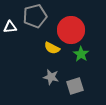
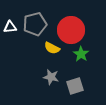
gray pentagon: moved 8 px down
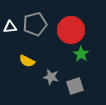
yellow semicircle: moved 25 px left, 13 px down
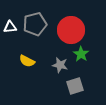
gray star: moved 9 px right, 12 px up
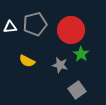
gray square: moved 2 px right, 4 px down; rotated 18 degrees counterclockwise
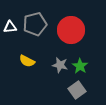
green star: moved 1 px left, 12 px down
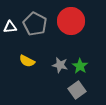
gray pentagon: rotated 30 degrees counterclockwise
red circle: moved 9 px up
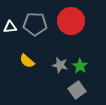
gray pentagon: rotated 25 degrees counterclockwise
yellow semicircle: rotated 14 degrees clockwise
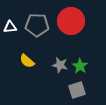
gray pentagon: moved 2 px right, 1 px down
gray square: rotated 18 degrees clockwise
